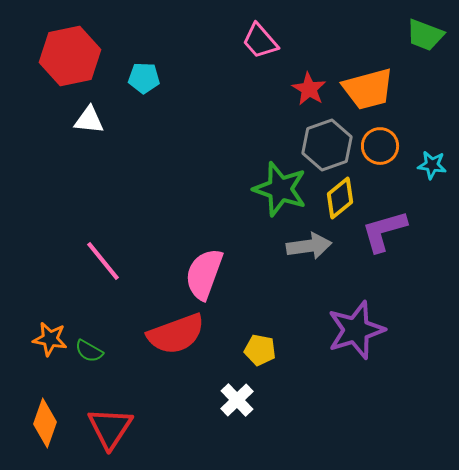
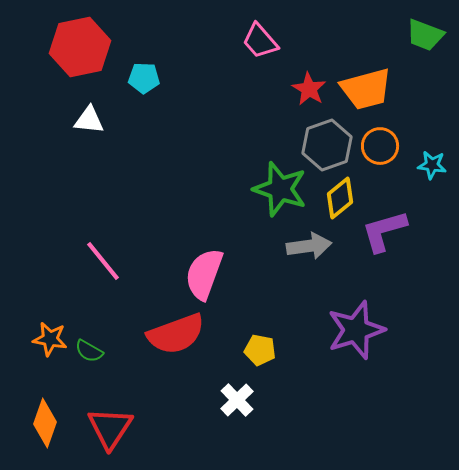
red hexagon: moved 10 px right, 9 px up
orange trapezoid: moved 2 px left
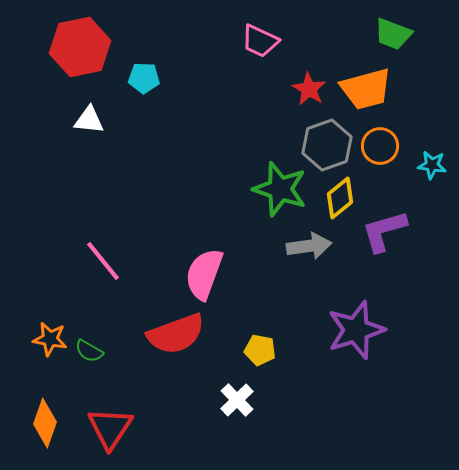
green trapezoid: moved 32 px left, 1 px up
pink trapezoid: rotated 24 degrees counterclockwise
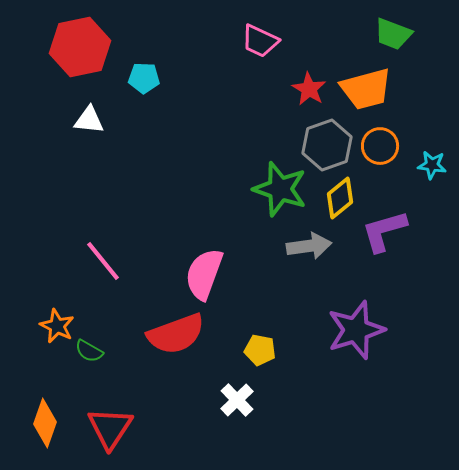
orange star: moved 7 px right, 13 px up; rotated 16 degrees clockwise
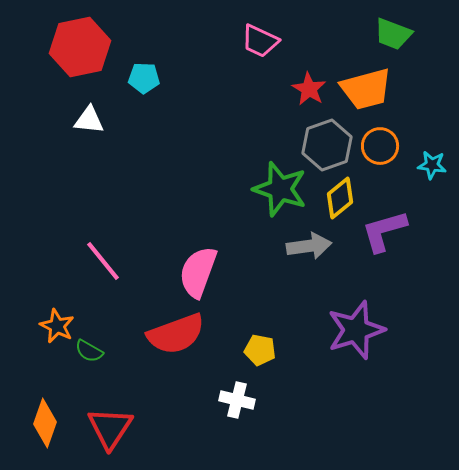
pink semicircle: moved 6 px left, 2 px up
white cross: rotated 32 degrees counterclockwise
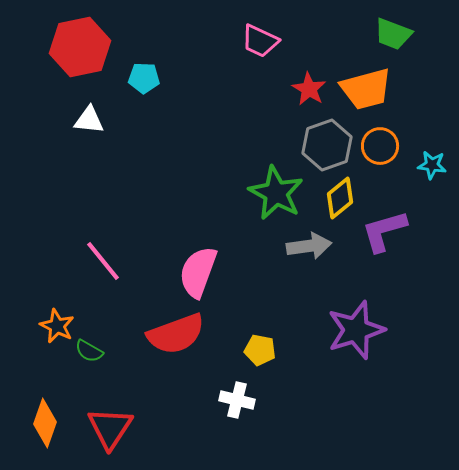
green star: moved 4 px left, 4 px down; rotated 10 degrees clockwise
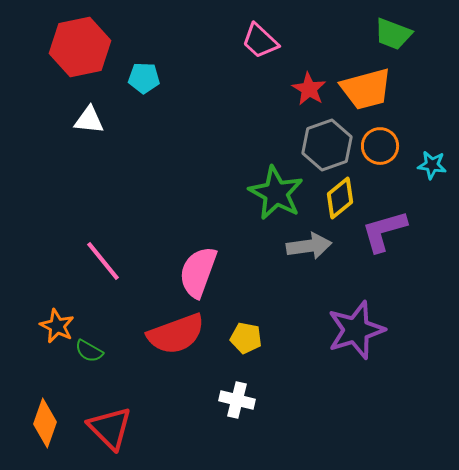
pink trapezoid: rotated 18 degrees clockwise
yellow pentagon: moved 14 px left, 12 px up
red triangle: rotated 18 degrees counterclockwise
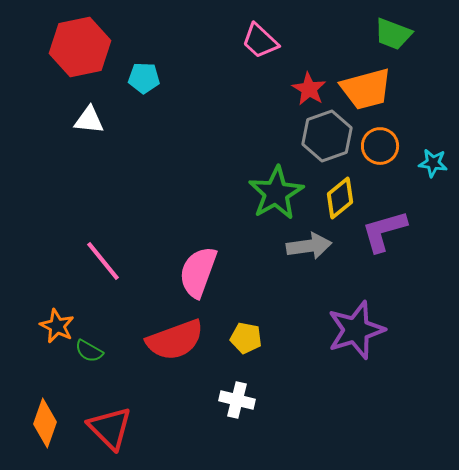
gray hexagon: moved 9 px up
cyan star: moved 1 px right, 2 px up
green star: rotated 14 degrees clockwise
red semicircle: moved 1 px left, 6 px down
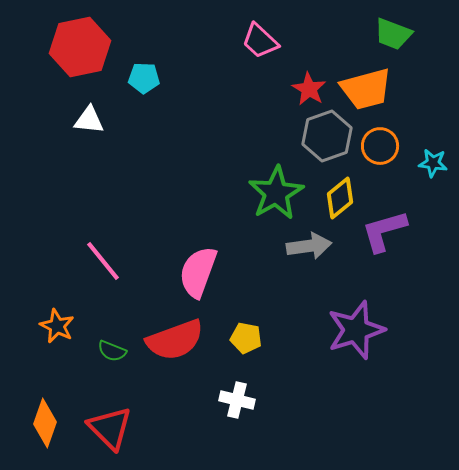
green semicircle: moved 23 px right; rotated 8 degrees counterclockwise
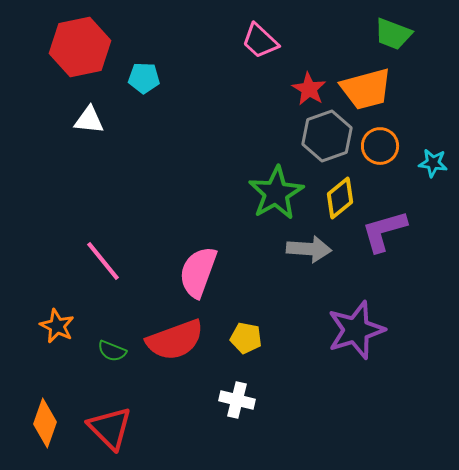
gray arrow: moved 3 px down; rotated 12 degrees clockwise
